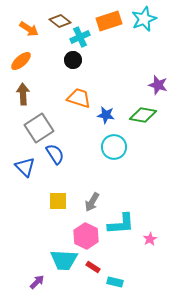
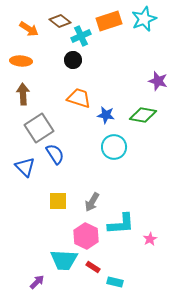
cyan cross: moved 1 px right, 1 px up
orange ellipse: rotated 45 degrees clockwise
purple star: moved 4 px up
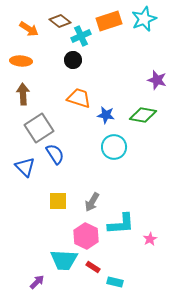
purple star: moved 1 px left, 1 px up
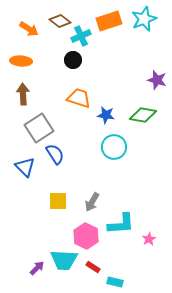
pink star: moved 1 px left
purple arrow: moved 14 px up
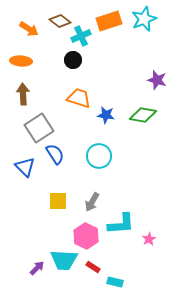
cyan circle: moved 15 px left, 9 px down
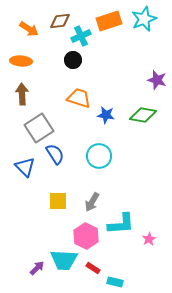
brown diamond: rotated 45 degrees counterclockwise
brown arrow: moved 1 px left
red rectangle: moved 1 px down
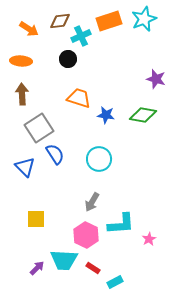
black circle: moved 5 px left, 1 px up
purple star: moved 1 px left, 1 px up
cyan circle: moved 3 px down
yellow square: moved 22 px left, 18 px down
pink hexagon: moved 1 px up
cyan rectangle: rotated 42 degrees counterclockwise
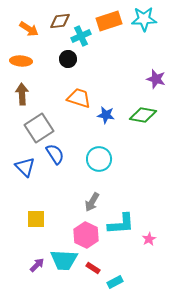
cyan star: rotated 20 degrees clockwise
purple arrow: moved 3 px up
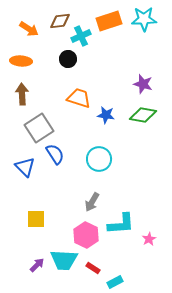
purple star: moved 13 px left, 5 px down
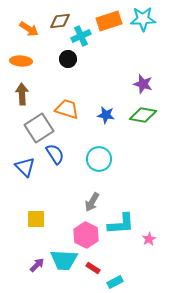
cyan star: moved 1 px left
orange trapezoid: moved 12 px left, 11 px down
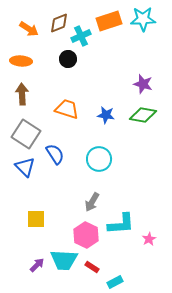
brown diamond: moved 1 px left, 2 px down; rotated 15 degrees counterclockwise
gray square: moved 13 px left, 6 px down; rotated 24 degrees counterclockwise
red rectangle: moved 1 px left, 1 px up
